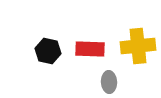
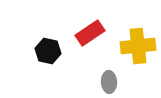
red rectangle: moved 16 px up; rotated 36 degrees counterclockwise
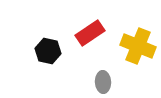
yellow cross: rotated 28 degrees clockwise
gray ellipse: moved 6 px left
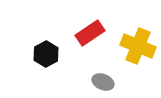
black hexagon: moved 2 px left, 3 px down; rotated 20 degrees clockwise
gray ellipse: rotated 65 degrees counterclockwise
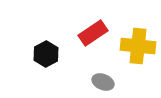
red rectangle: moved 3 px right
yellow cross: rotated 16 degrees counterclockwise
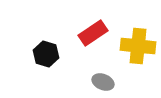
black hexagon: rotated 15 degrees counterclockwise
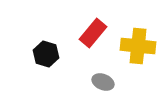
red rectangle: rotated 16 degrees counterclockwise
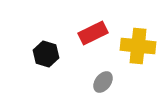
red rectangle: rotated 24 degrees clockwise
gray ellipse: rotated 75 degrees counterclockwise
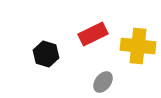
red rectangle: moved 1 px down
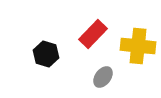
red rectangle: rotated 20 degrees counterclockwise
gray ellipse: moved 5 px up
